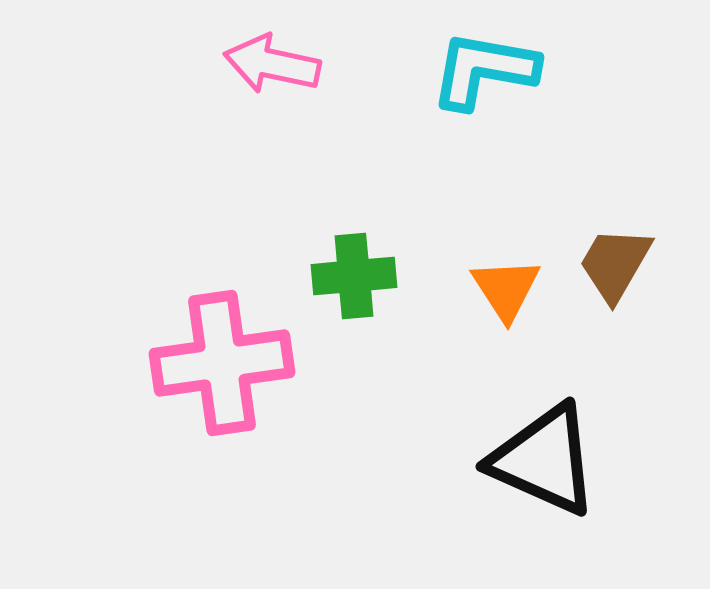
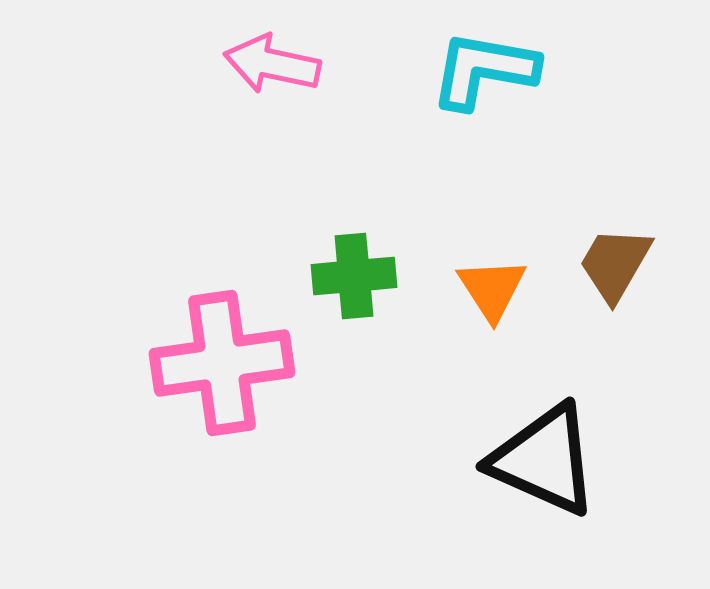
orange triangle: moved 14 px left
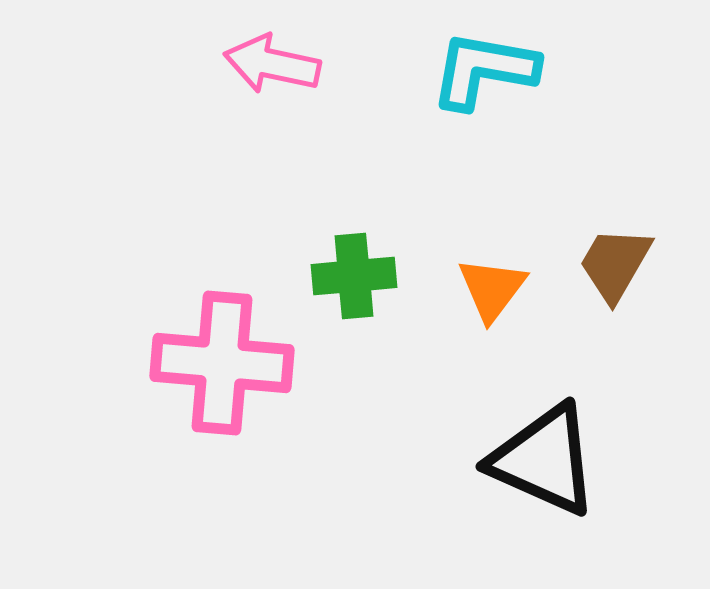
orange triangle: rotated 10 degrees clockwise
pink cross: rotated 13 degrees clockwise
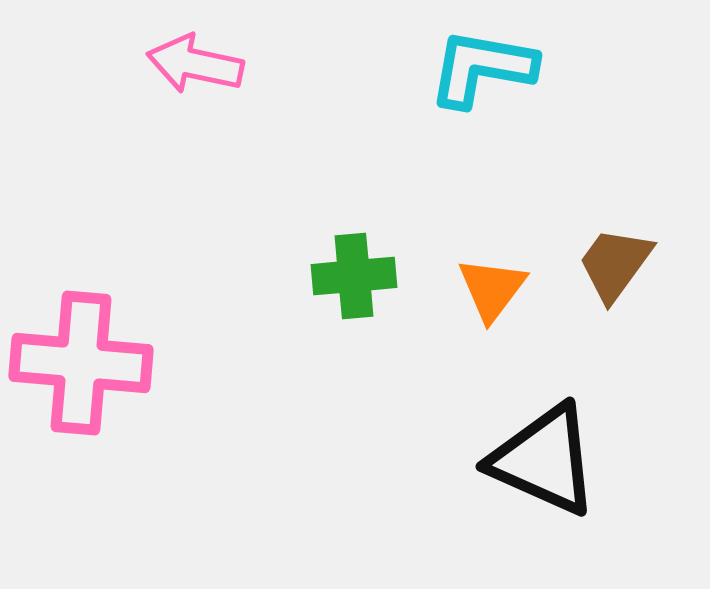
pink arrow: moved 77 px left
cyan L-shape: moved 2 px left, 2 px up
brown trapezoid: rotated 6 degrees clockwise
pink cross: moved 141 px left
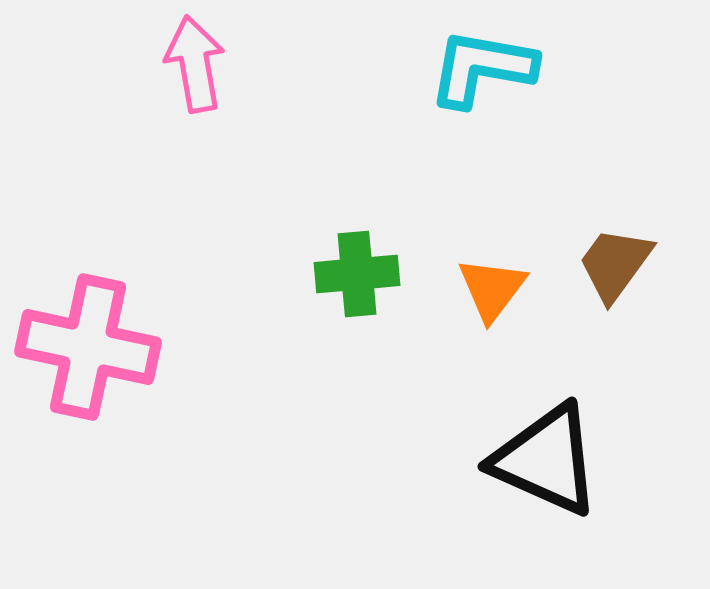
pink arrow: rotated 68 degrees clockwise
green cross: moved 3 px right, 2 px up
pink cross: moved 7 px right, 16 px up; rotated 7 degrees clockwise
black triangle: moved 2 px right
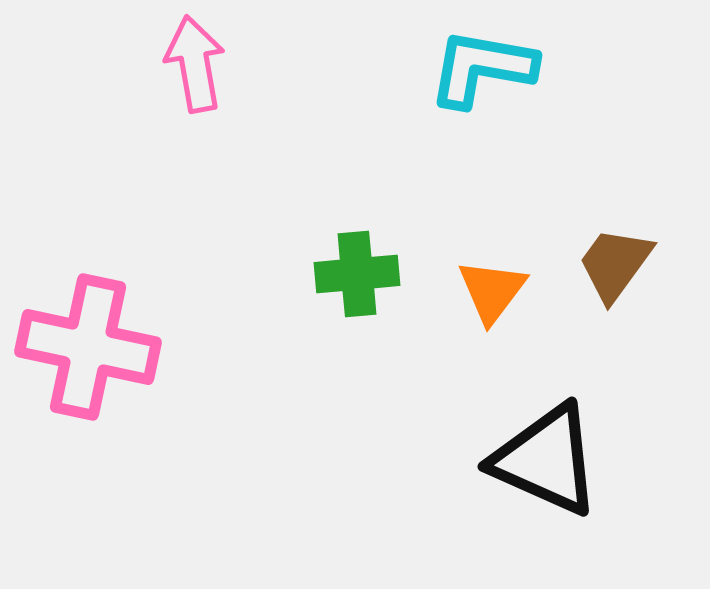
orange triangle: moved 2 px down
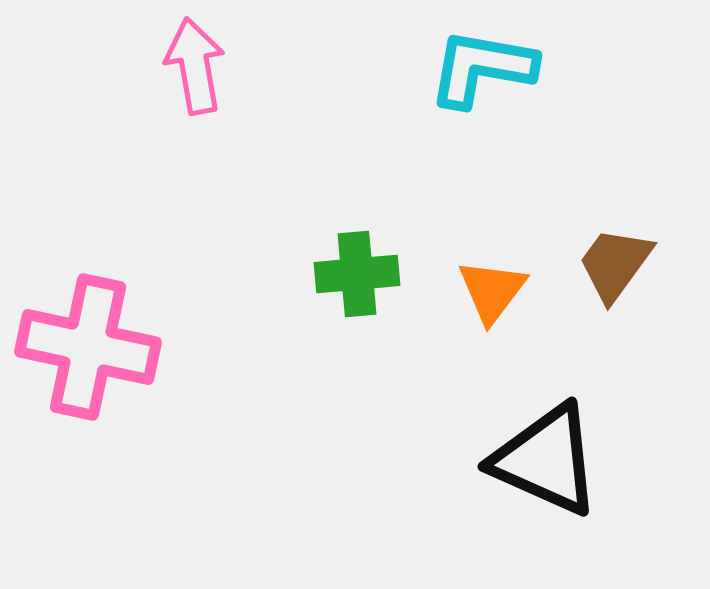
pink arrow: moved 2 px down
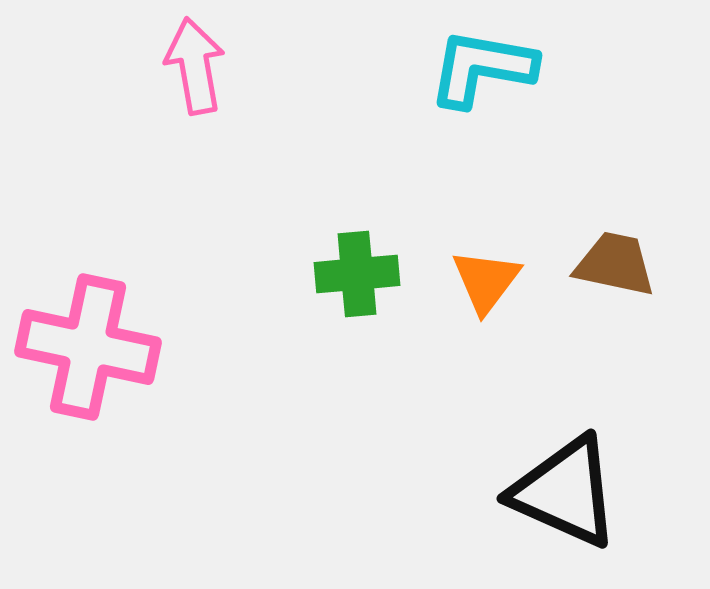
brown trapezoid: rotated 66 degrees clockwise
orange triangle: moved 6 px left, 10 px up
black triangle: moved 19 px right, 32 px down
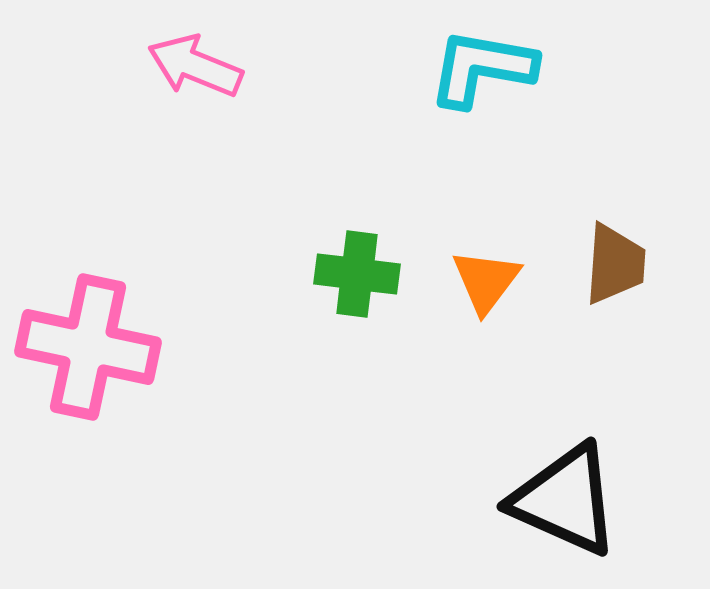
pink arrow: rotated 58 degrees counterclockwise
brown trapezoid: rotated 82 degrees clockwise
green cross: rotated 12 degrees clockwise
black triangle: moved 8 px down
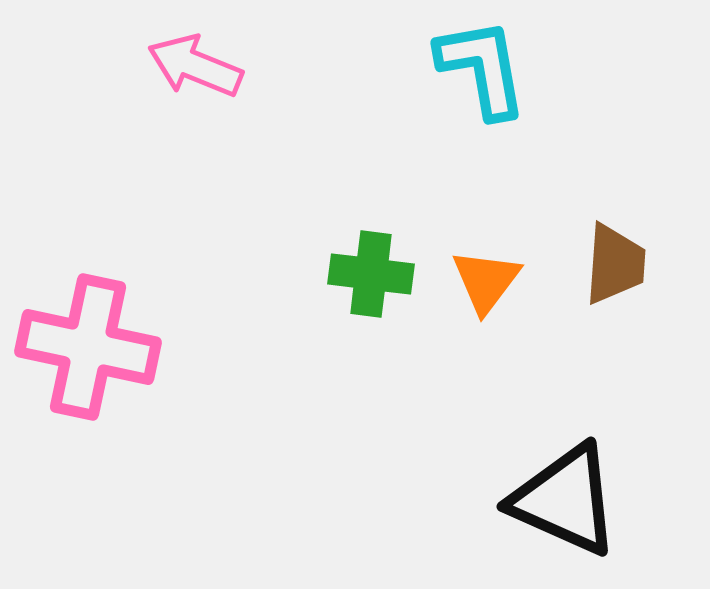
cyan L-shape: rotated 70 degrees clockwise
green cross: moved 14 px right
